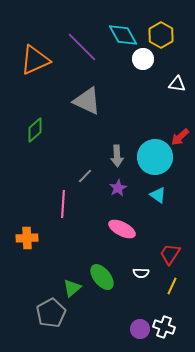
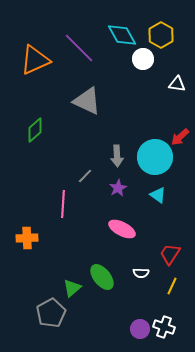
cyan diamond: moved 1 px left
purple line: moved 3 px left, 1 px down
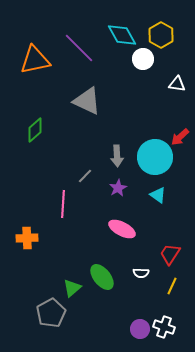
orange triangle: rotated 12 degrees clockwise
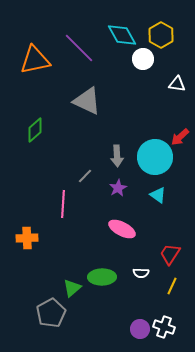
green ellipse: rotated 52 degrees counterclockwise
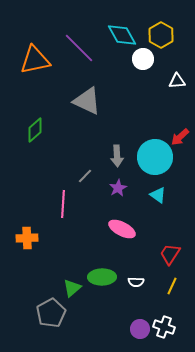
white triangle: moved 3 px up; rotated 12 degrees counterclockwise
white semicircle: moved 5 px left, 9 px down
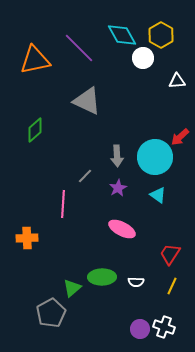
white circle: moved 1 px up
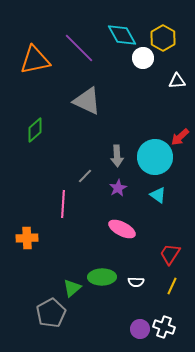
yellow hexagon: moved 2 px right, 3 px down
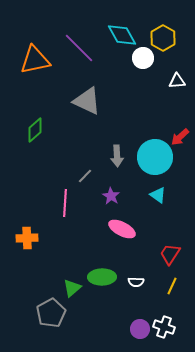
purple star: moved 7 px left, 8 px down; rotated 12 degrees counterclockwise
pink line: moved 2 px right, 1 px up
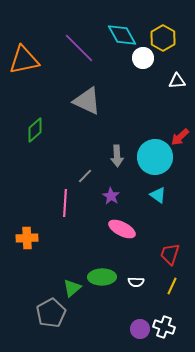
orange triangle: moved 11 px left
red trapezoid: rotated 15 degrees counterclockwise
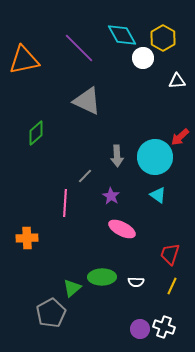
green diamond: moved 1 px right, 3 px down
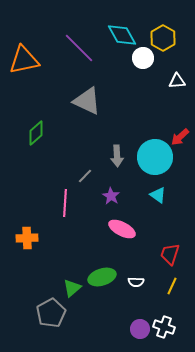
green ellipse: rotated 16 degrees counterclockwise
